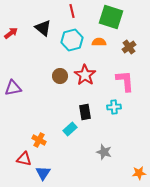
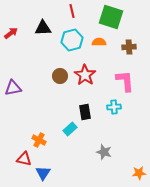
black triangle: rotated 42 degrees counterclockwise
brown cross: rotated 32 degrees clockwise
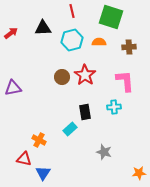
brown circle: moved 2 px right, 1 px down
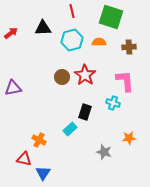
cyan cross: moved 1 px left, 4 px up; rotated 24 degrees clockwise
black rectangle: rotated 28 degrees clockwise
orange star: moved 10 px left, 35 px up
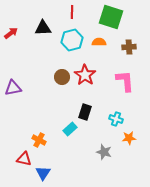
red line: moved 1 px down; rotated 16 degrees clockwise
cyan cross: moved 3 px right, 16 px down
